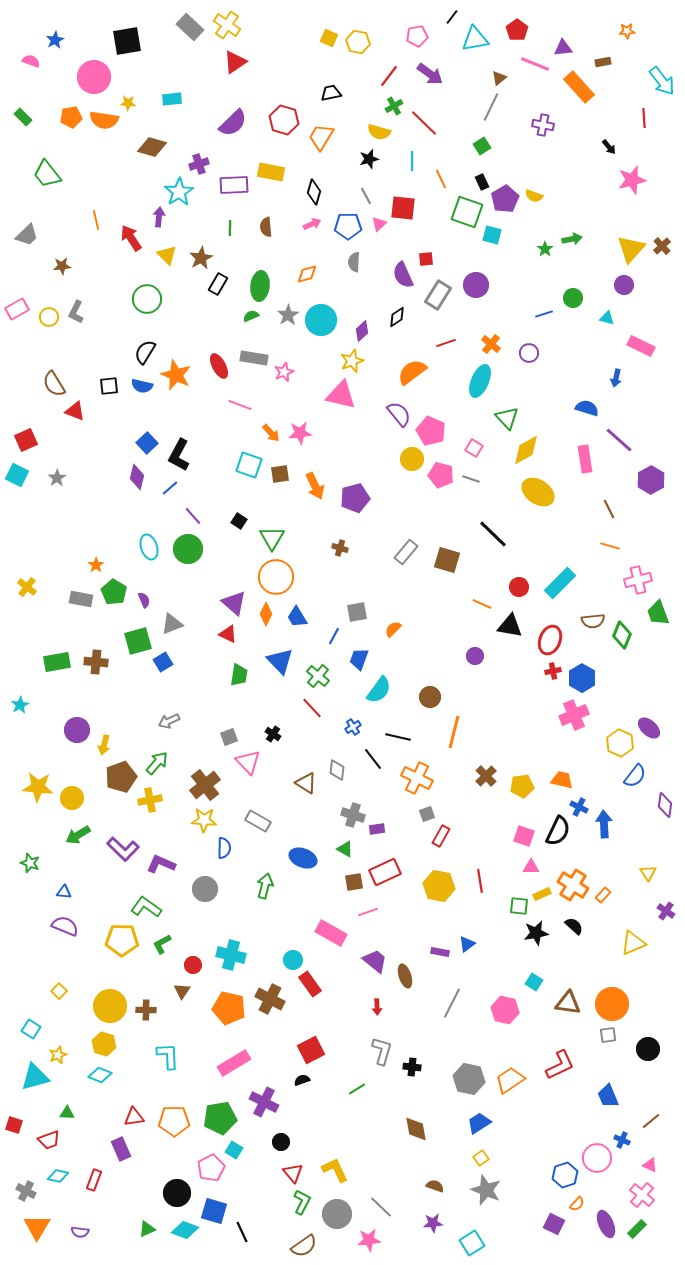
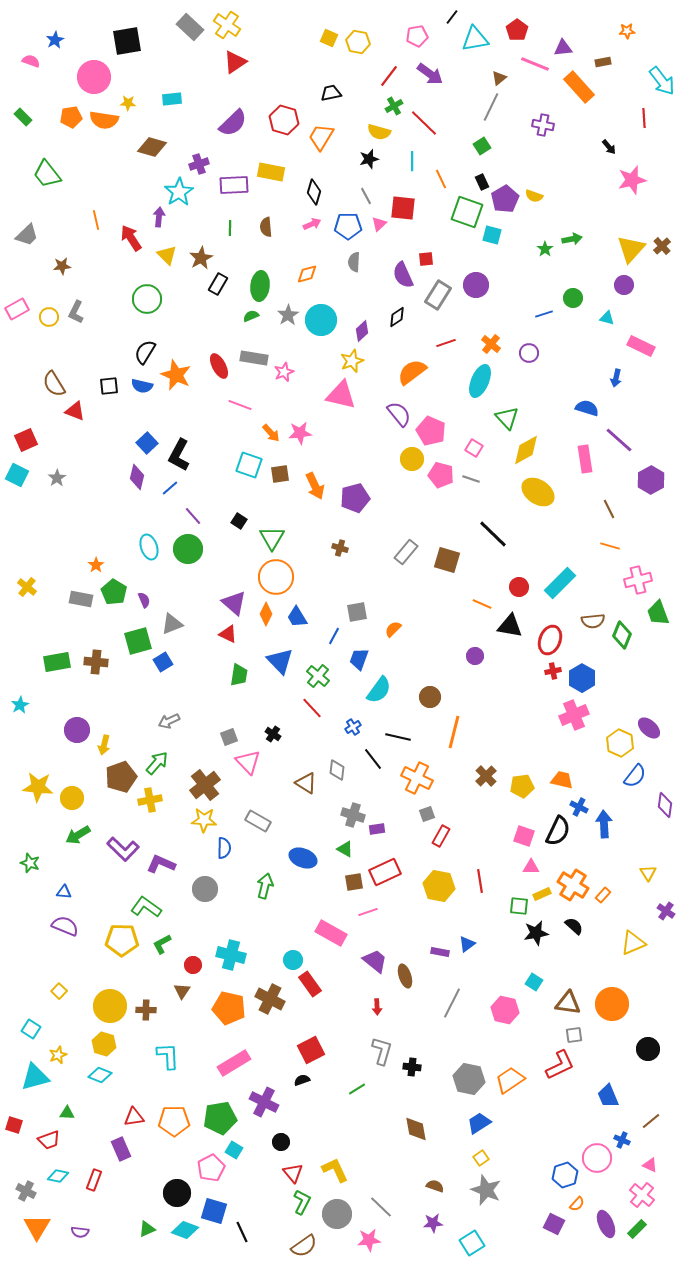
gray square at (608, 1035): moved 34 px left
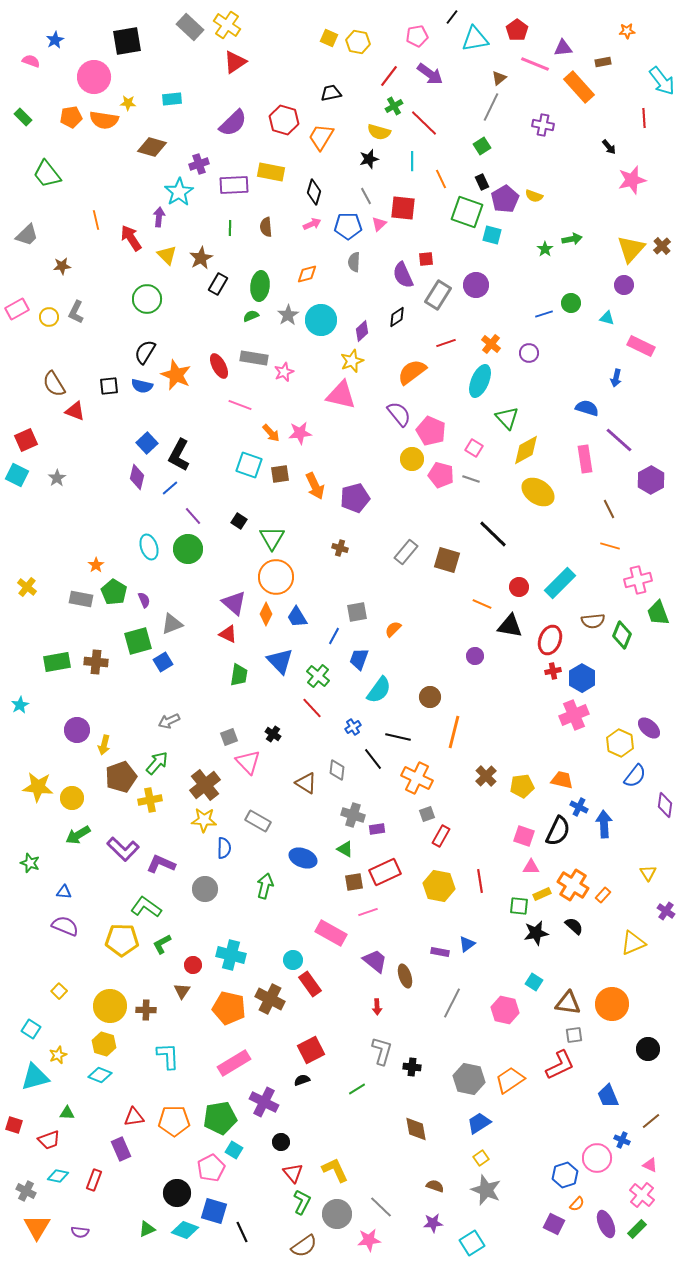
green circle at (573, 298): moved 2 px left, 5 px down
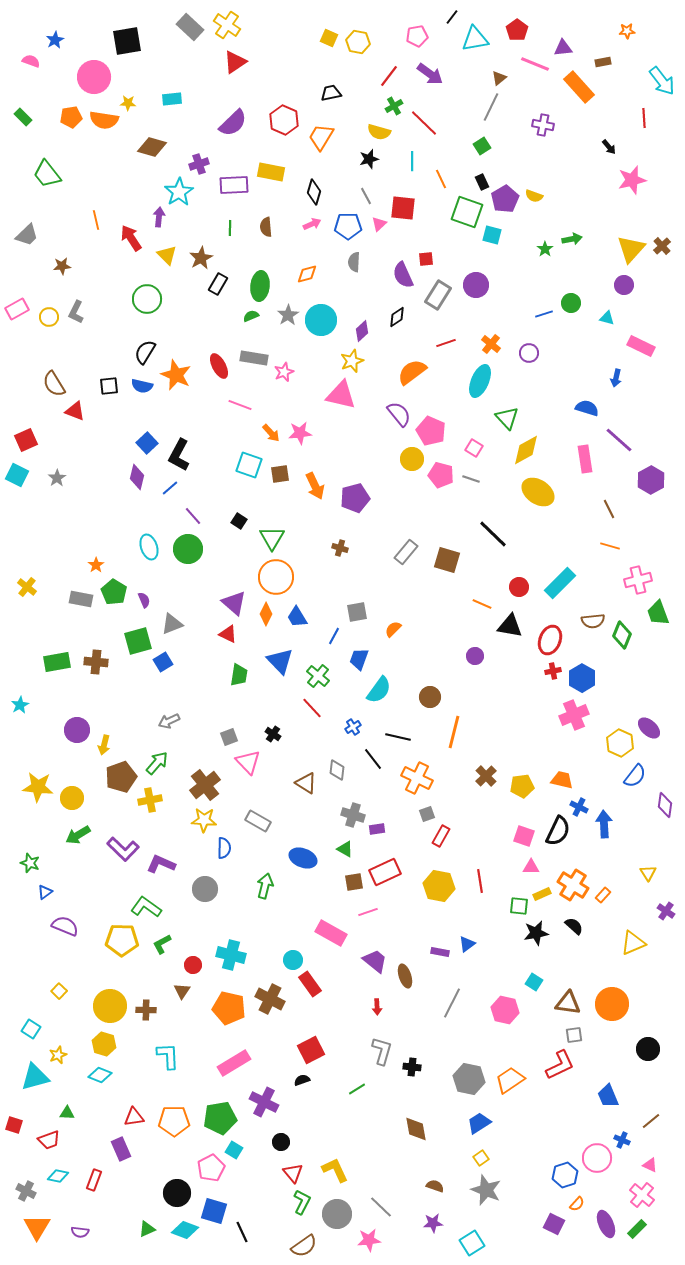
red hexagon at (284, 120): rotated 8 degrees clockwise
blue triangle at (64, 892): moved 19 px left; rotated 42 degrees counterclockwise
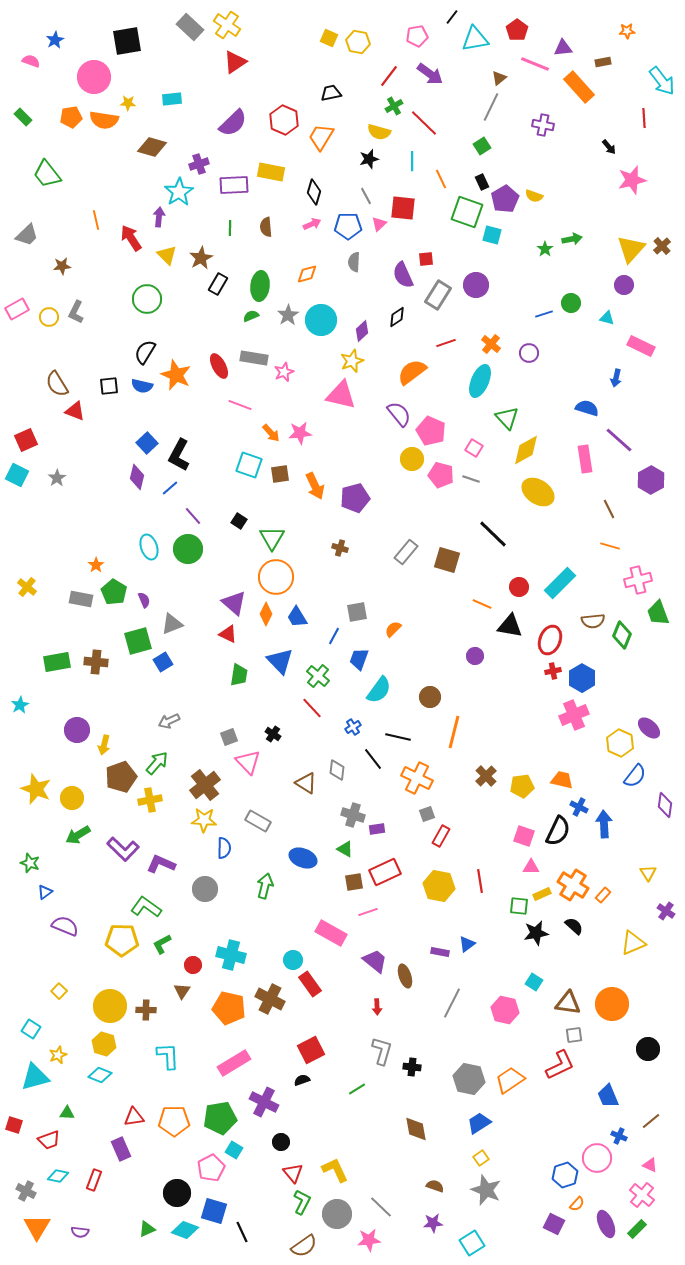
brown semicircle at (54, 384): moved 3 px right
yellow star at (38, 787): moved 2 px left, 2 px down; rotated 16 degrees clockwise
blue cross at (622, 1140): moved 3 px left, 4 px up
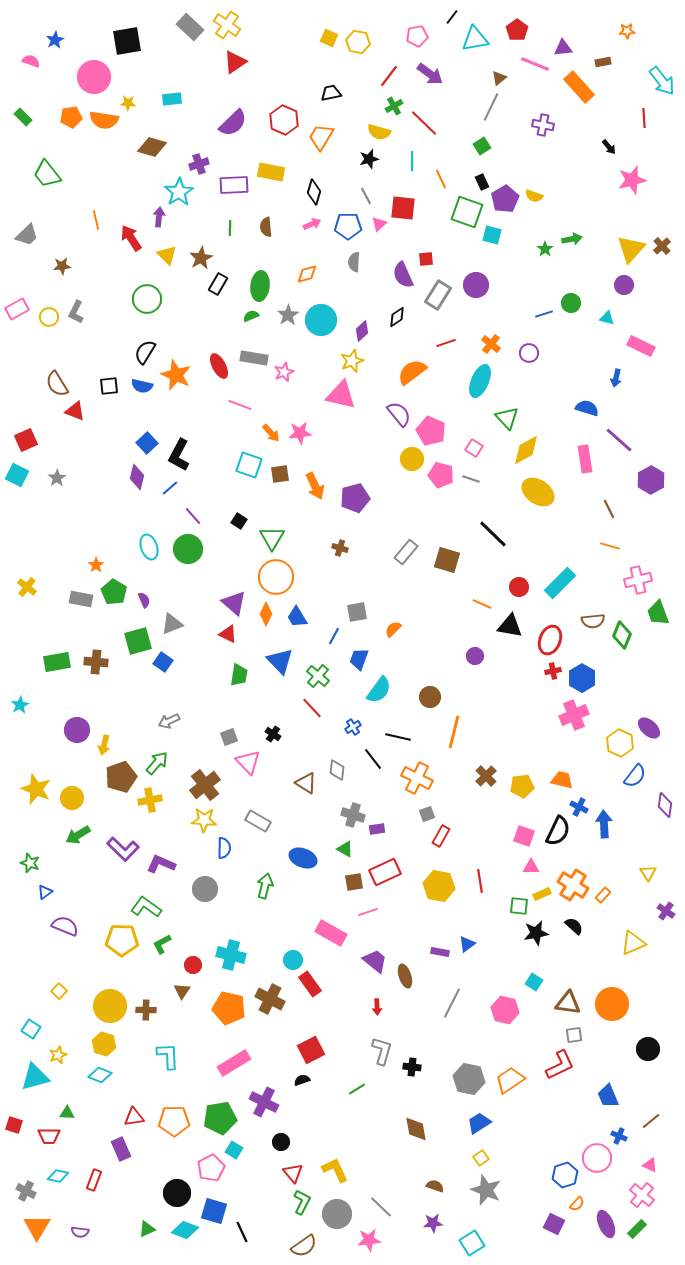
blue square at (163, 662): rotated 24 degrees counterclockwise
red trapezoid at (49, 1140): moved 4 px up; rotated 20 degrees clockwise
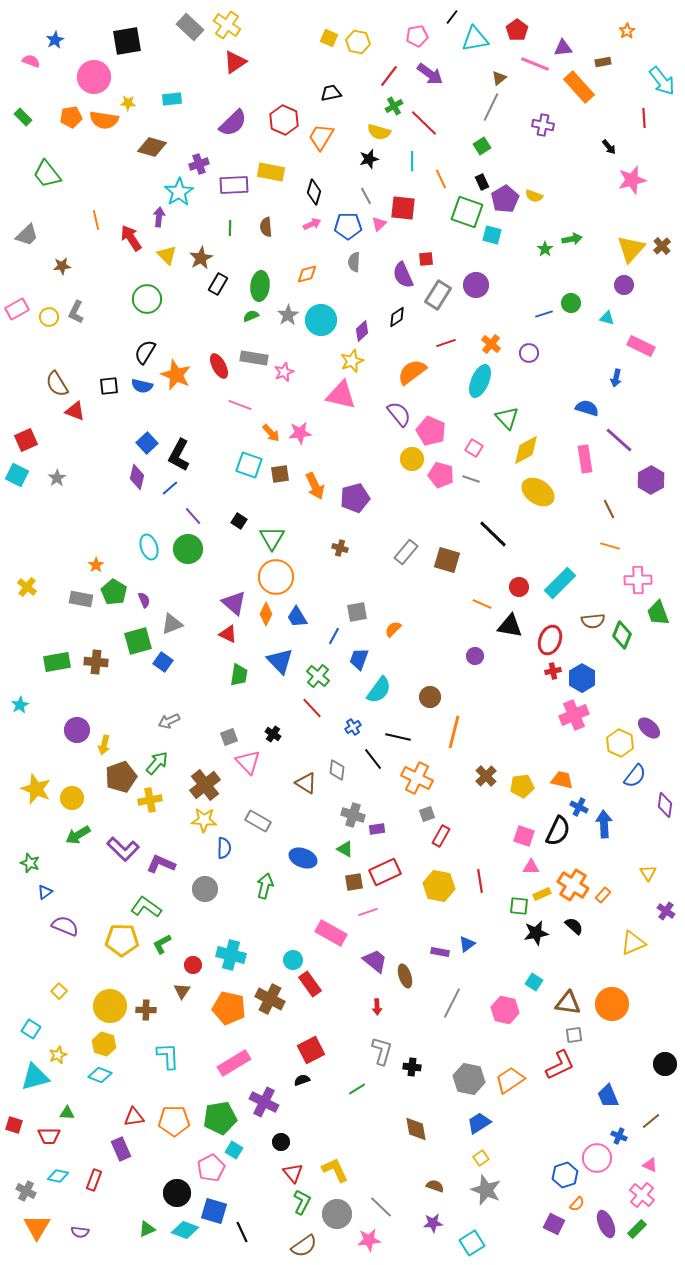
orange star at (627, 31): rotated 28 degrees counterclockwise
pink cross at (638, 580): rotated 12 degrees clockwise
black circle at (648, 1049): moved 17 px right, 15 px down
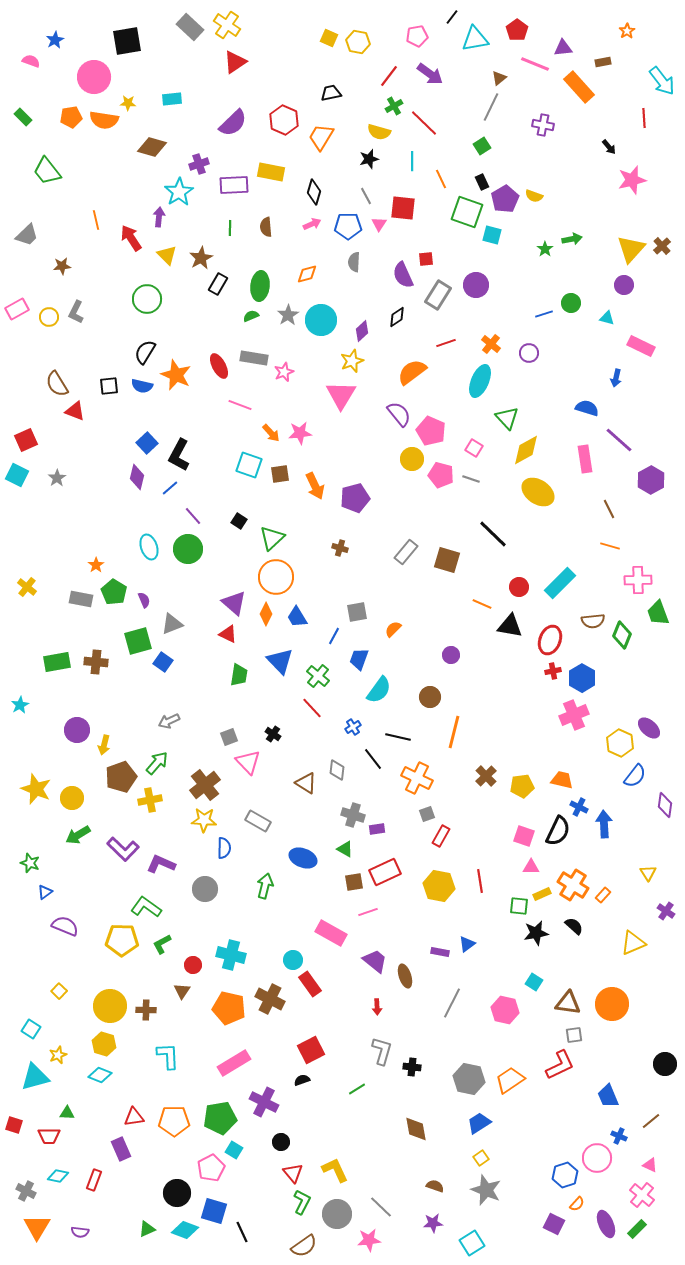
green trapezoid at (47, 174): moved 3 px up
pink triangle at (379, 224): rotated 14 degrees counterclockwise
pink triangle at (341, 395): rotated 48 degrees clockwise
green triangle at (272, 538): rotated 16 degrees clockwise
purple circle at (475, 656): moved 24 px left, 1 px up
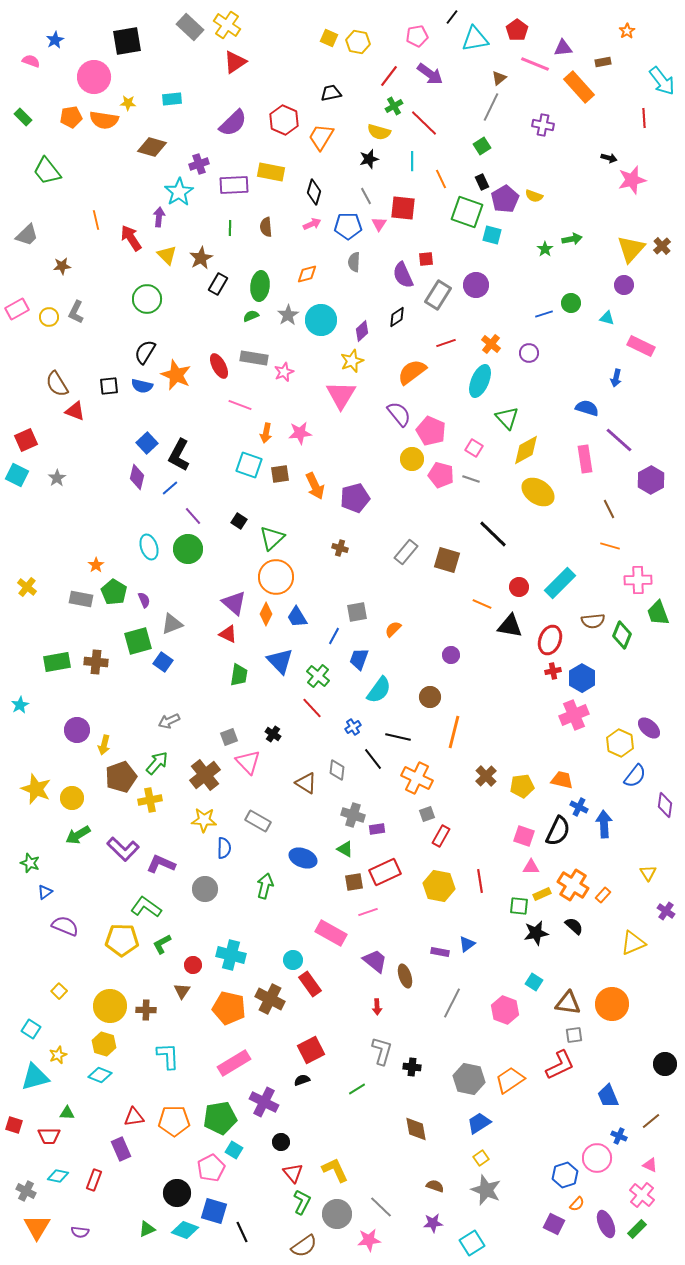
black arrow at (609, 147): moved 11 px down; rotated 35 degrees counterclockwise
orange arrow at (271, 433): moved 5 px left; rotated 54 degrees clockwise
brown cross at (205, 785): moved 10 px up
pink hexagon at (505, 1010): rotated 8 degrees clockwise
